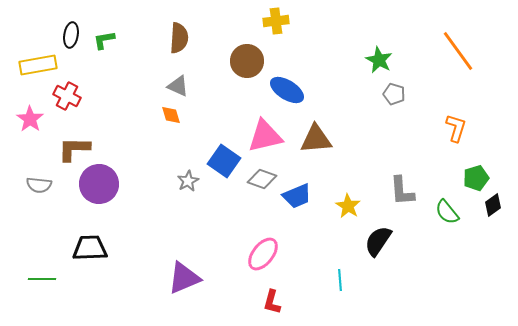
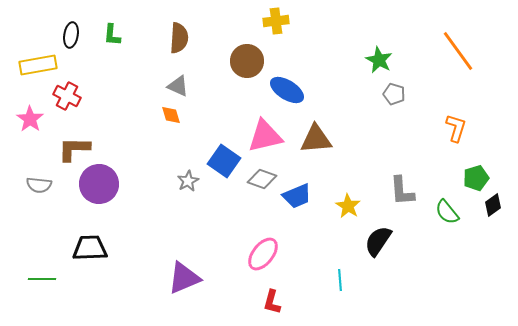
green L-shape: moved 8 px right, 5 px up; rotated 75 degrees counterclockwise
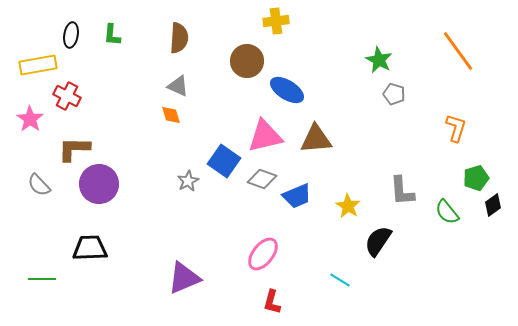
gray semicircle: rotated 40 degrees clockwise
cyan line: rotated 55 degrees counterclockwise
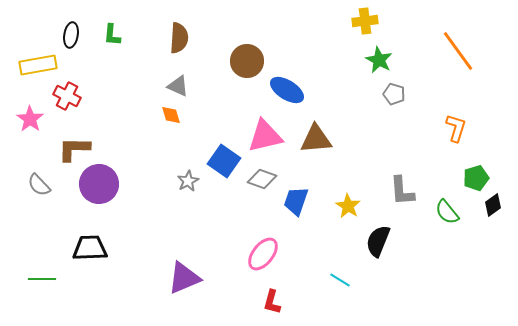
yellow cross: moved 89 px right
blue trapezoid: moved 1 px left, 5 px down; rotated 132 degrees clockwise
black semicircle: rotated 12 degrees counterclockwise
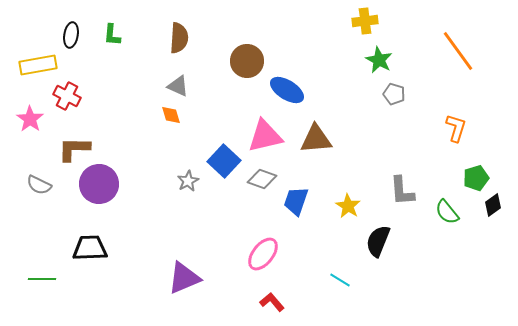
blue square: rotated 8 degrees clockwise
gray semicircle: rotated 20 degrees counterclockwise
red L-shape: rotated 125 degrees clockwise
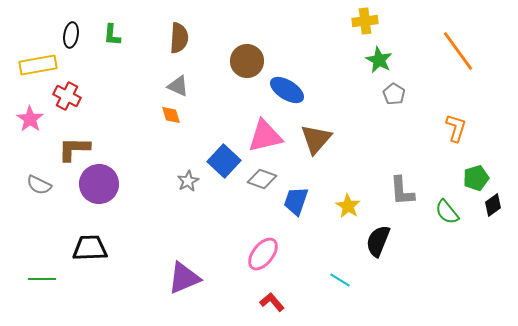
gray pentagon: rotated 15 degrees clockwise
brown triangle: rotated 44 degrees counterclockwise
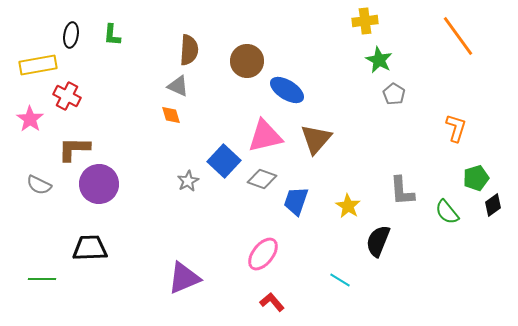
brown semicircle: moved 10 px right, 12 px down
orange line: moved 15 px up
